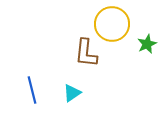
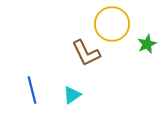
brown L-shape: rotated 32 degrees counterclockwise
cyan triangle: moved 2 px down
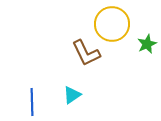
blue line: moved 12 px down; rotated 12 degrees clockwise
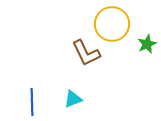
cyan triangle: moved 1 px right, 4 px down; rotated 12 degrees clockwise
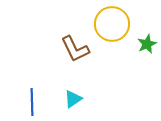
brown L-shape: moved 11 px left, 4 px up
cyan triangle: rotated 12 degrees counterclockwise
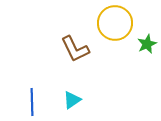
yellow circle: moved 3 px right, 1 px up
cyan triangle: moved 1 px left, 1 px down
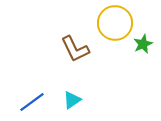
green star: moved 4 px left
blue line: rotated 56 degrees clockwise
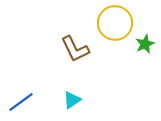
green star: moved 2 px right
blue line: moved 11 px left
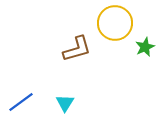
green star: moved 3 px down
brown L-shape: moved 2 px right; rotated 80 degrees counterclockwise
cyan triangle: moved 7 px left, 3 px down; rotated 24 degrees counterclockwise
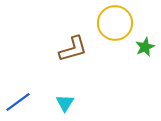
brown L-shape: moved 4 px left
blue line: moved 3 px left
